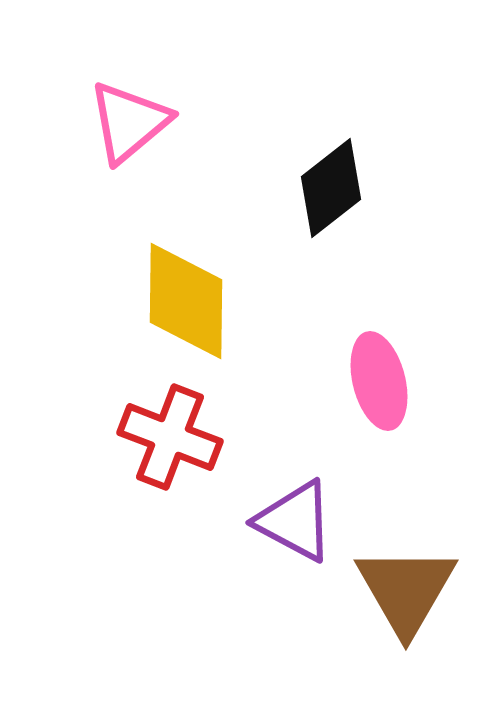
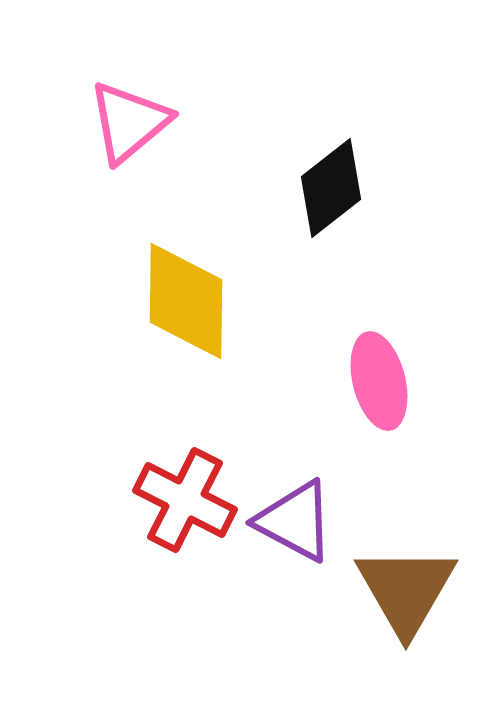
red cross: moved 15 px right, 63 px down; rotated 6 degrees clockwise
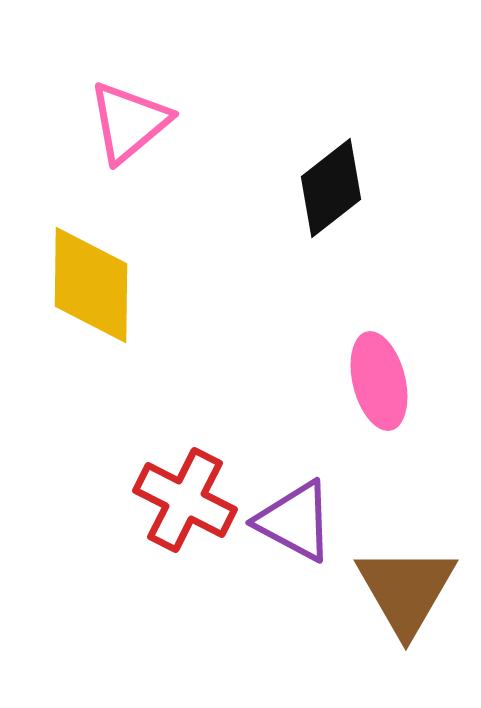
yellow diamond: moved 95 px left, 16 px up
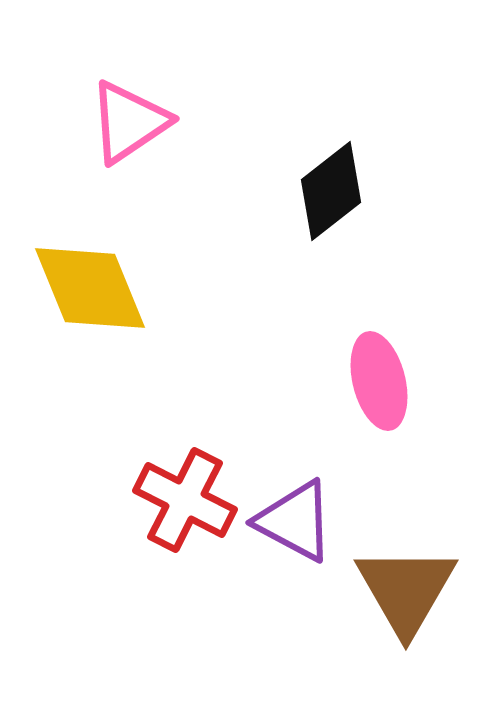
pink triangle: rotated 6 degrees clockwise
black diamond: moved 3 px down
yellow diamond: moved 1 px left, 3 px down; rotated 23 degrees counterclockwise
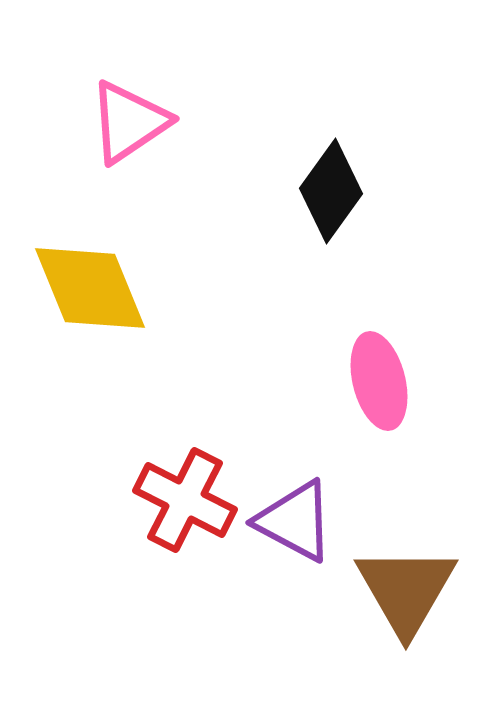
black diamond: rotated 16 degrees counterclockwise
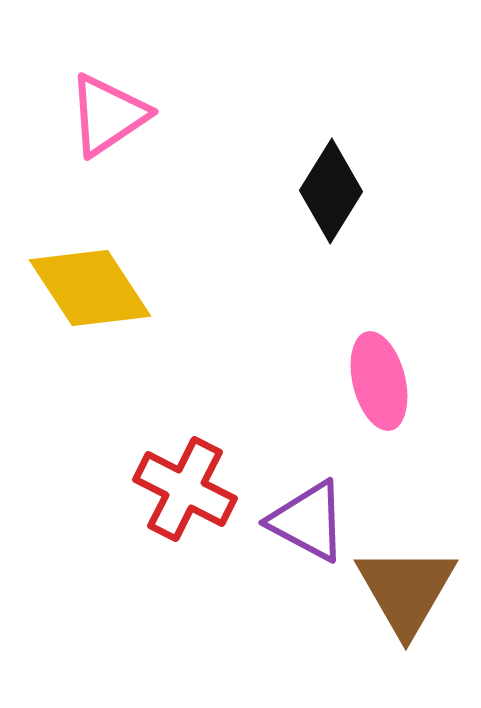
pink triangle: moved 21 px left, 7 px up
black diamond: rotated 4 degrees counterclockwise
yellow diamond: rotated 11 degrees counterclockwise
red cross: moved 11 px up
purple triangle: moved 13 px right
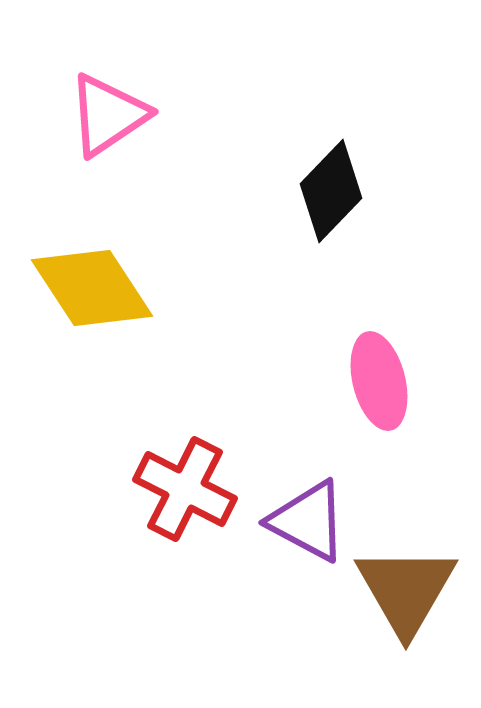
black diamond: rotated 12 degrees clockwise
yellow diamond: moved 2 px right
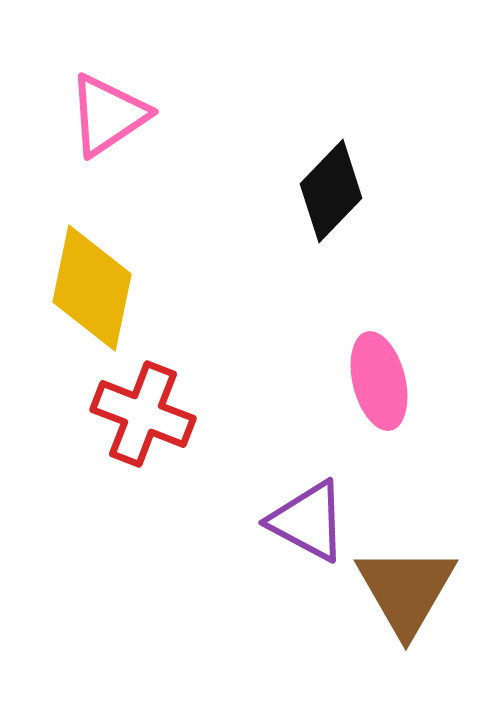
yellow diamond: rotated 45 degrees clockwise
red cross: moved 42 px left, 75 px up; rotated 6 degrees counterclockwise
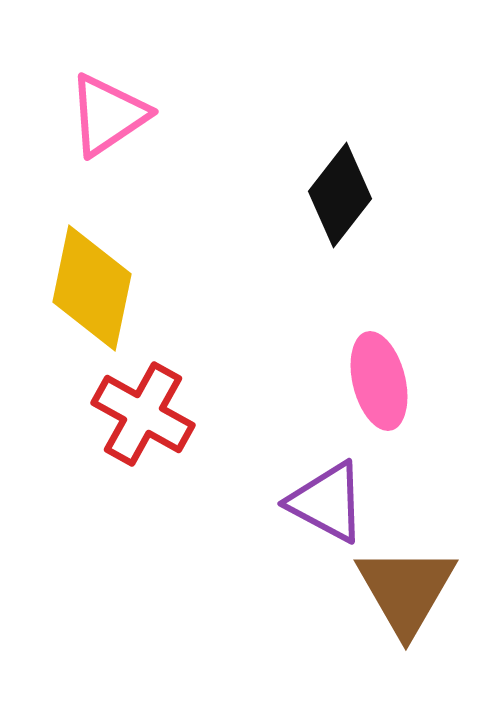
black diamond: moved 9 px right, 4 px down; rotated 6 degrees counterclockwise
red cross: rotated 8 degrees clockwise
purple triangle: moved 19 px right, 19 px up
